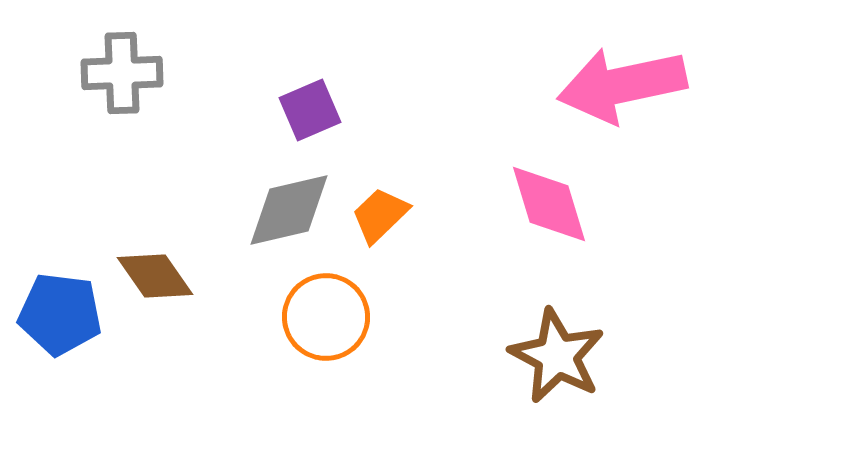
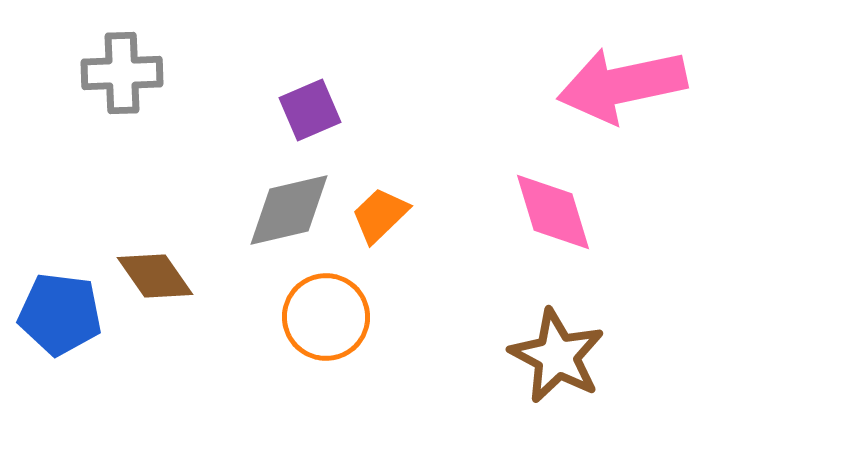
pink diamond: moved 4 px right, 8 px down
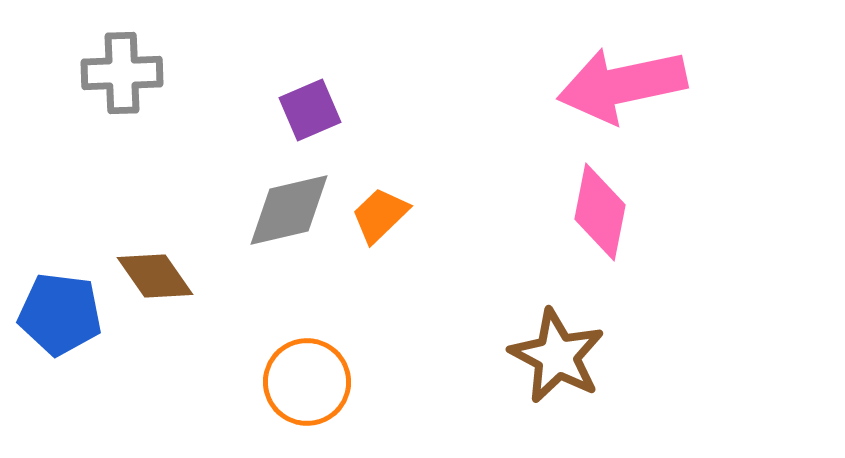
pink diamond: moved 47 px right; rotated 28 degrees clockwise
orange circle: moved 19 px left, 65 px down
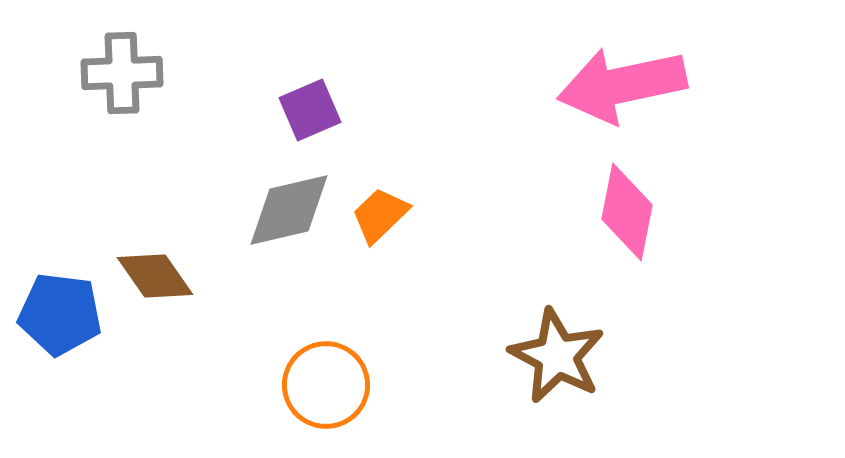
pink diamond: moved 27 px right
orange circle: moved 19 px right, 3 px down
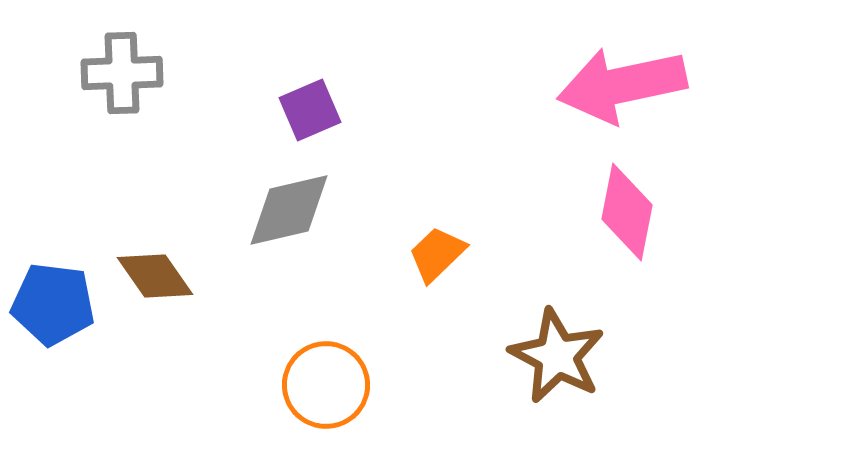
orange trapezoid: moved 57 px right, 39 px down
blue pentagon: moved 7 px left, 10 px up
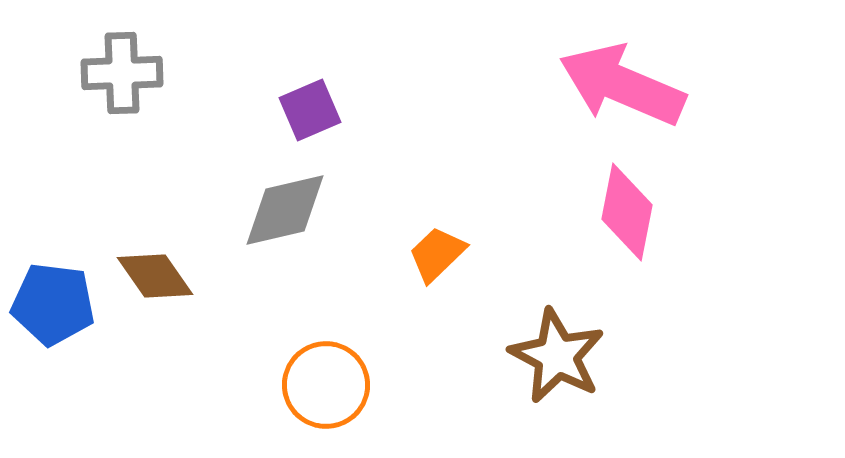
pink arrow: rotated 35 degrees clockwise
gray diamond: moved 4 px left
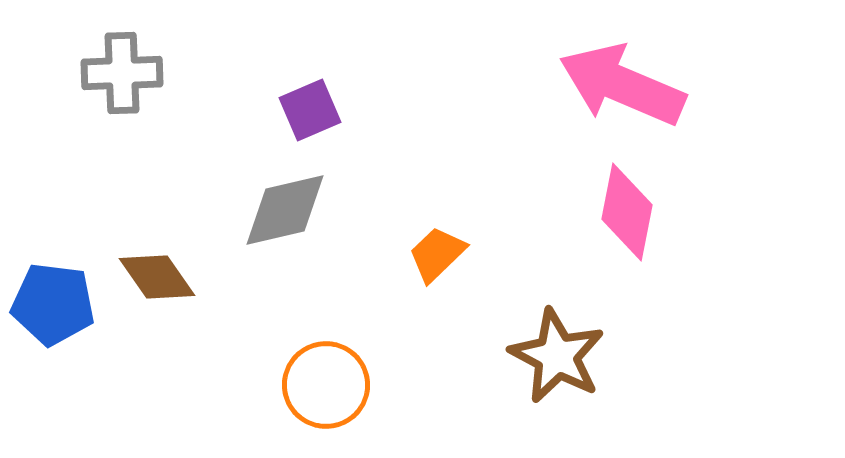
brown diamond: moved 2 px right, 1 px down
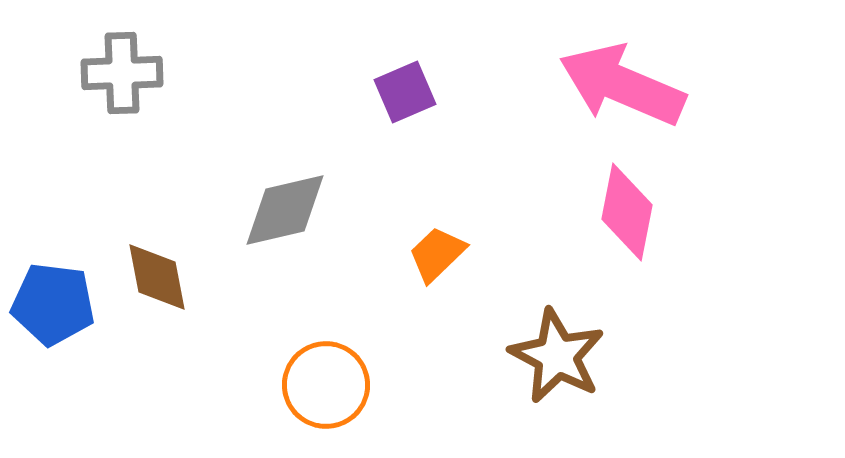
purple square: moved 95 px right, 18 px up
brown diamond: rotated 24 degrees clockwise
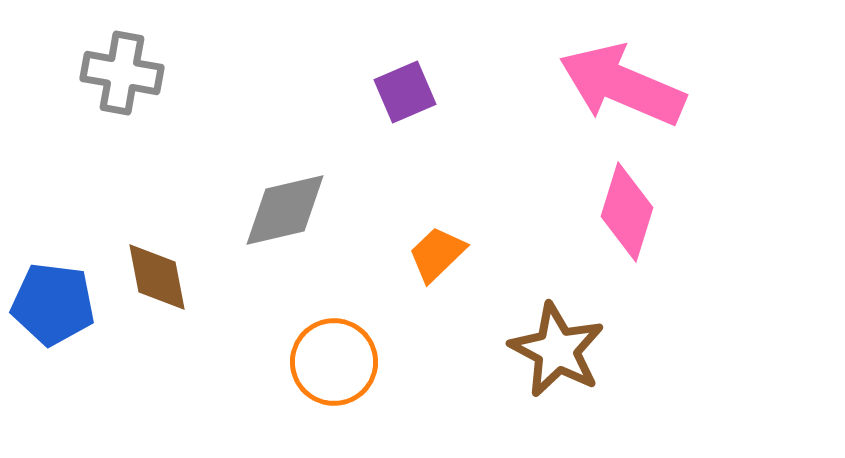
gray cross: rotated 12 degrees clockwise
pink diamond: rotated 6 degrees clockwise
brown star: moved 6 px up
orange circle: moved 8 px right, 23 px up
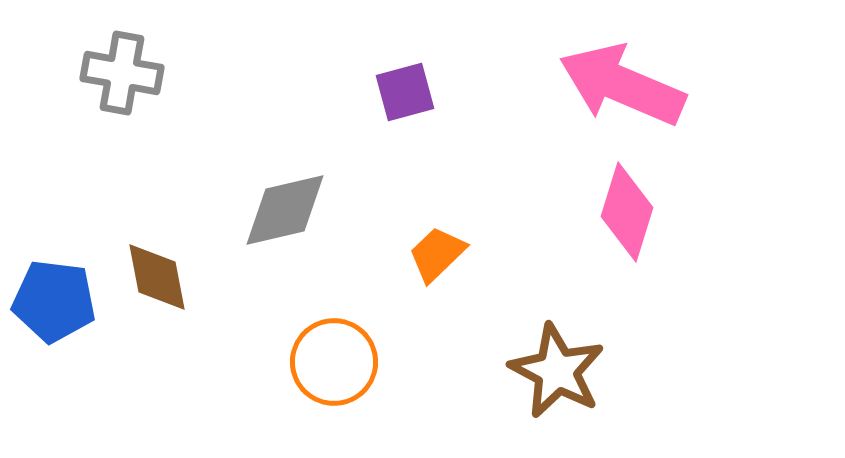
purple square: rotated 8 degrees clockwise
blue pentagon: moved 1 px right, 3 px up
brown star: moved 21 px down
